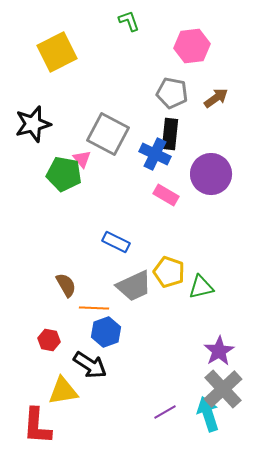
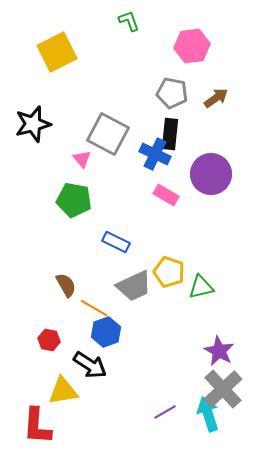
green pentagon: moved 10 px right, 26 px down
orange line: rotated 28 degrees clockwise
purple star: rotated 12 degrees counterclockwise
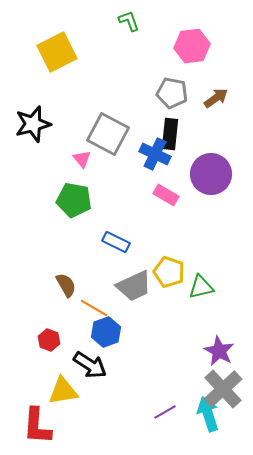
red hexagon: rotated 10 degrees clockwise
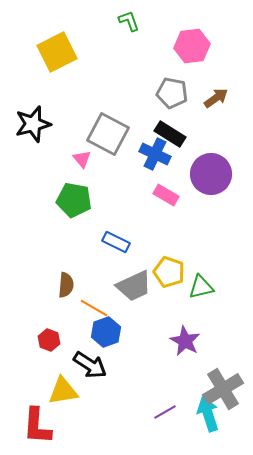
black rectangle: rotated 64 degrees counterclockwise
brown semicircle: rotated 35 degrees clockwise
purple star: moved 34 px left, 10 px up
gray cross: rotated 12 degrees clockwise
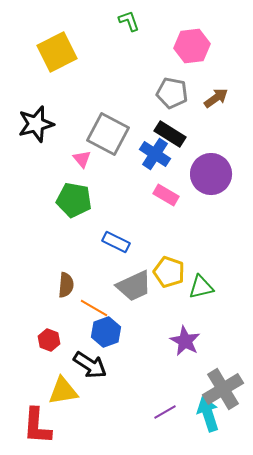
black star: moved 3 px right
blue cross: rotated 8 degrees clockwise
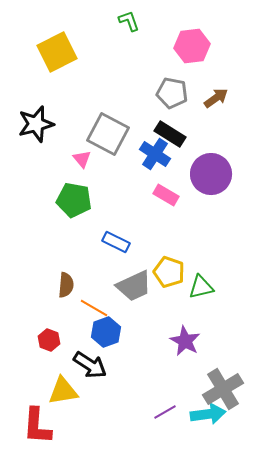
cyan arrow: rotated 100 degrees clockwise
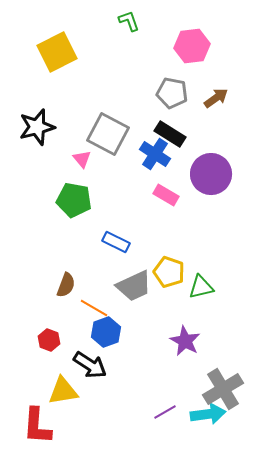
black star: moved 1 px right, 3 px down
brown semicircle: rotated 15 degrees clockwise
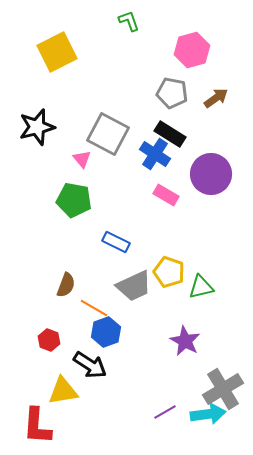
pink hexagon: moved 4 px down; rotated 8 degrees counterclockwise
